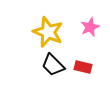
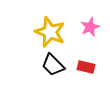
yellow star: moved 2 px right
red rectangle: moved 3 px right
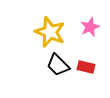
black trapezoid: moved 5 px right
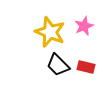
pink star: moved 6 px left, 1 px up
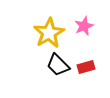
yellow star: moved 1 px left, 1 px down; rotated 20 degrees clockwise
red rectangle: rotated 30 degrees counterclockwise
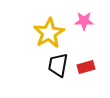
pink star: moved 5 px up; rotated 24 degrees clockwise
black trapezoid: rotated 55 degrees clockwise
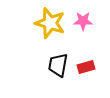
pink star: moved 1 px left
yellow star: moved 1 px right, 10 px up; rotated 24 degrees counterclockwise
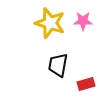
red rectangle: moved 17 px down
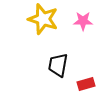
yellow star: moved 7 px left, 4 px up
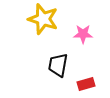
pink star: moved 13 px down
